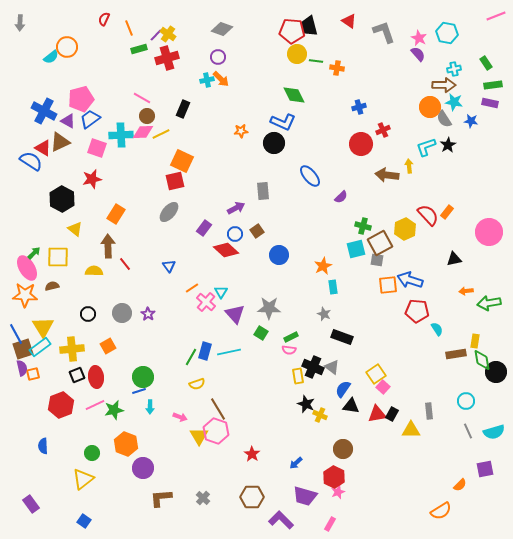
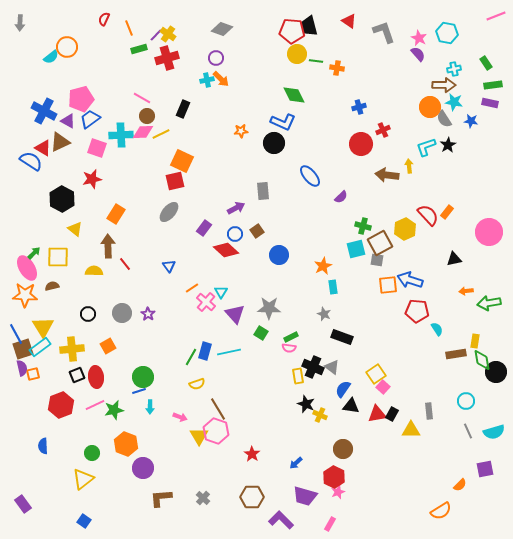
purple circle at (218, 57): moved 2 px left, 1 px down
pink semicircle at (289, 350): moved 2 px up
purple rectangle at (31, 504): moved 8 px left
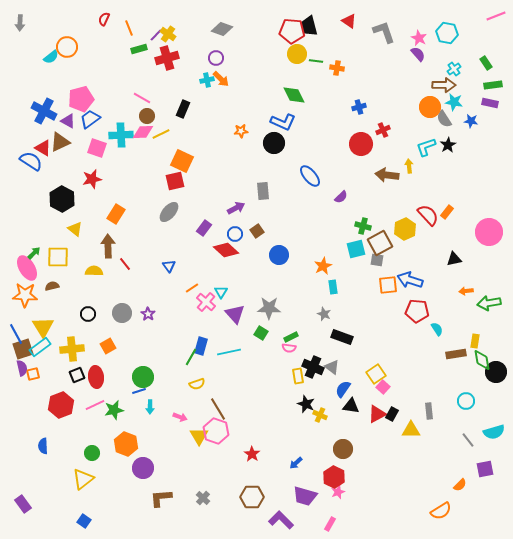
cyan cross at (454, 69): rotated 24 degrees counterclockwise
blue rectangle at (205, 351): moved 4 px left, 5 px up
red triangle at (377, 414): rotated 18 degrees counterclockwise
gray line at (468, 431): moved 9 px down; rotated 14 degrees counterclockwise
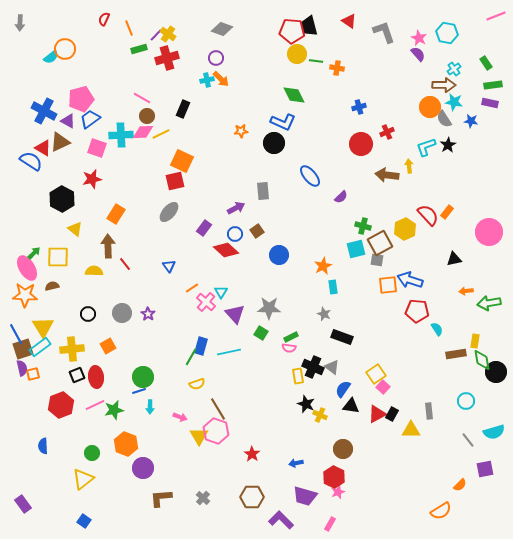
orange circle at (67, 47): moved 2 px left, 2 px down
red cross at (383, 130): moved 4 px right, 2 px down
blue arrow at (296, 463): rotated 32 degrees clockwise
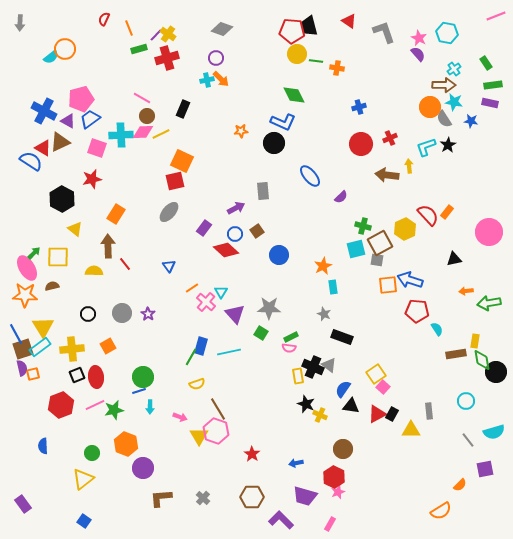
red cross at (387, 132): moved 3 px right, 6 px down
gray triangle at (332, 367): moved 3 px left, 2 px up
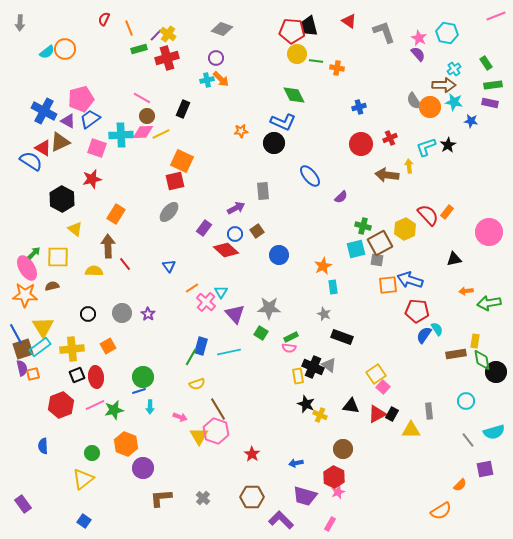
cyan semicircle at (51, 57): moved 4 px left, 5 px up
gray semicircle at (444, 119): moved 30 px left, 18 px up
blue semicircle at (343, 389): moved 81 px right, 54 px up
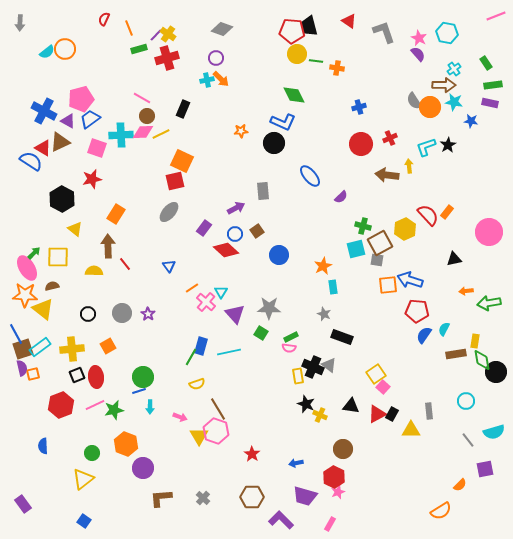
yellow triangle at (43, 327): moved 18 px up; rotated 20 degrees counterclockwise
cyan semicircle at (437, 329): moved 7 px right; rotated 120 degrees counterclockwise
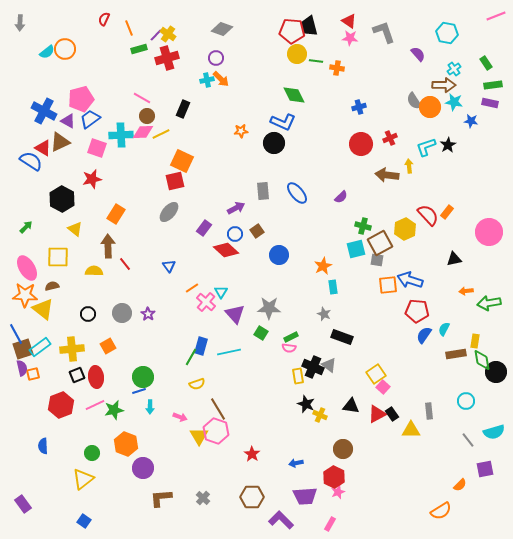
pink star at (419, 38): moved 69 px left; rotated 21 degrees counterclockwise
blue ellipse at (310, 176): moved 13 px left, 17 px down
green arrow at (34, 253): moved 8 px left, 26 px up
black rectangle at (392, 414): rotated 64 degrees counterclockwise
purple trapezoid at (305, 496): rotated 20 degrees counterclockwise
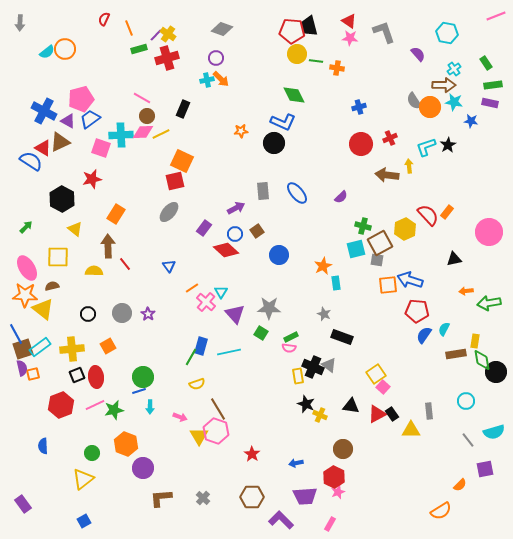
pink square at (97, 148): moved 4 px right
cyan rectangle at (333, 287): moved 3 px right, 4 px up
blue square at (84, 521): rotated 24 degrees clockwise
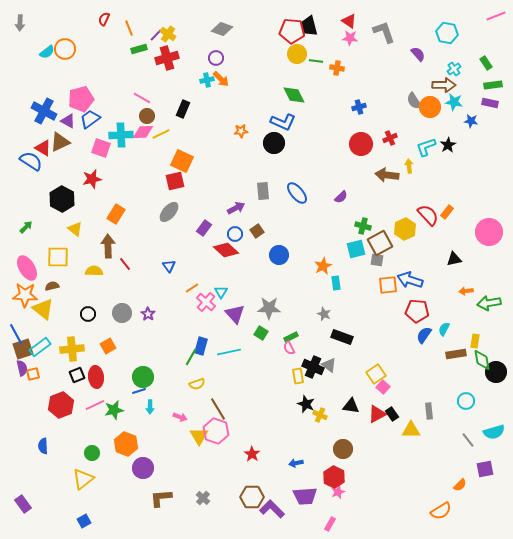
pink semicircle at (289, 348): rotated 56 degrees clockwise
purple L-shape at (281, 520): moved 9 px left, 11 px up
